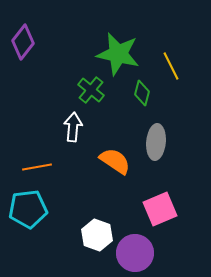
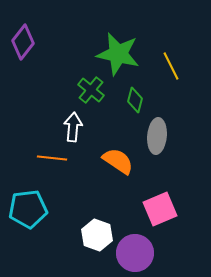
green diamond: moved 7 px left, 7 px down
gray ellipse: moved 1 px right, 6 px up
orange semicircle: moved 3 px right
orange line: moved 15 px right, 9 px up; rotated 16 degrees clockwise
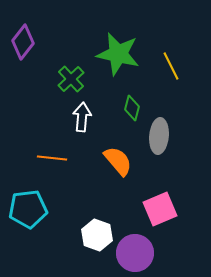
green cross: moved 20 px left, 11 px up; rotated 8 degrees clockwise
green diamond: moved 3 px left, 8 px down
white arrow: moved 9 px right, 10 px up
gray ellipse: moved 2 px right
orange semicircle: rotated 16 degrees clockwise
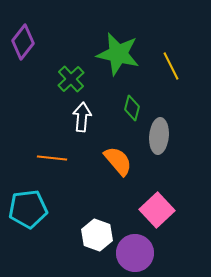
pink square: moved 3 px left, 1 px down; rotated 20 degrees counterclockwise
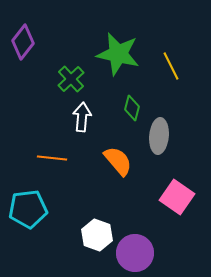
pink square: moved 20 px right, 13 px up; rotated 12 degrees counterclockwise
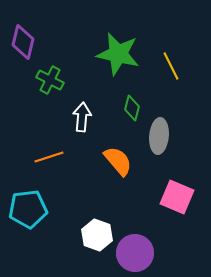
purple diamond: rotated 24 degrees counterclockwise
green cross: moved 21 px left, 1 px down; rotated 20 degrees counterclockwise
orange line: moved 3 px left, 1 px up; rotated 24 degrees counterclockwise
pink square: rotated 12 degrees counterclockwise
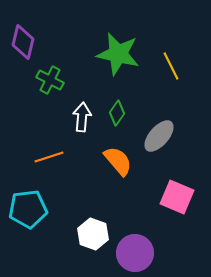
green diamond: moved 15 px left, 5 px down; rotated 20 degrees clockwise
gray ellipse: rotated 36 degrees clockwise
white hexagon: moved 4 px left, 1 px up
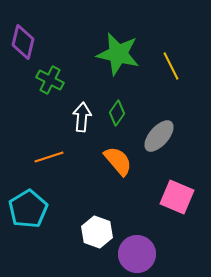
cyan pentagon: rotated 24 degrees counterclockwise
white hexagon: moved 4 px right, 2 px up
purple circle: moved 2 px right, 1 px down
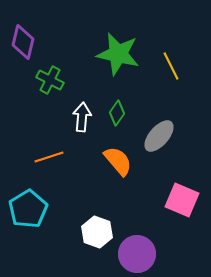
pink square: moved 5 px right, 3 px down
